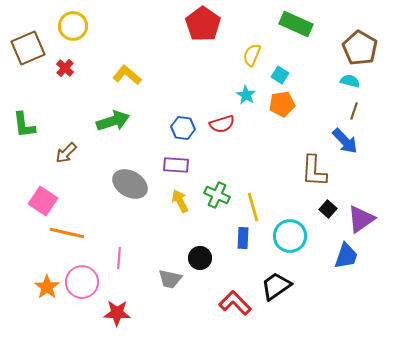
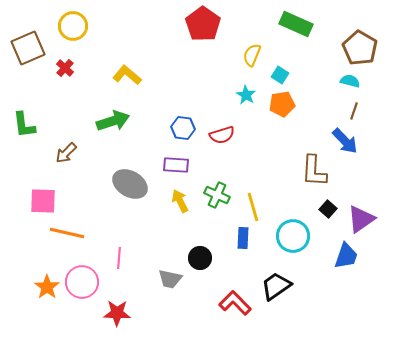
red semicircle: moved 11 px down
pink square: rotated 32 degrees counterclockwise
cyan circle: moved 3 px right
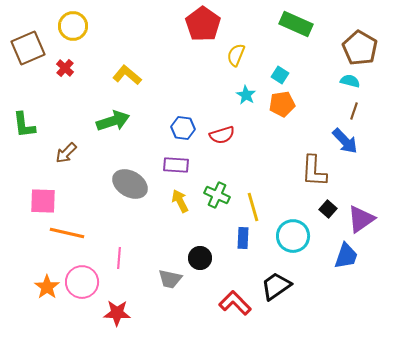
yellow semicircle: moved 16 px left
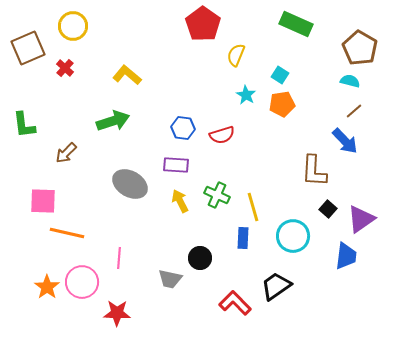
brown line: rotated 30 degrees clockwise
blue trapezoid: rotated 12 degrees counterclockwise
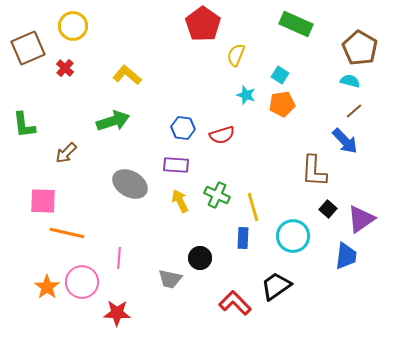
cyan star: rotated 12 degrees counterclockwise
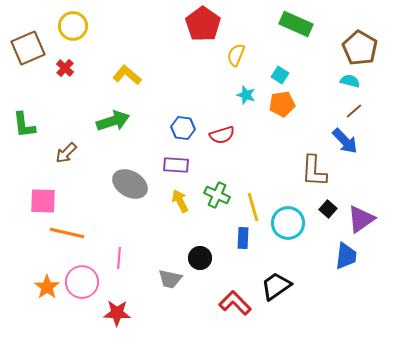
cyan circle: moved 5 px left, 13 px up
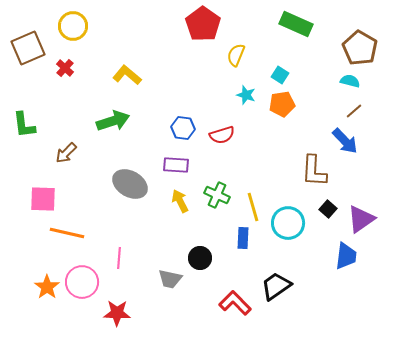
pink square: moved 2 px up
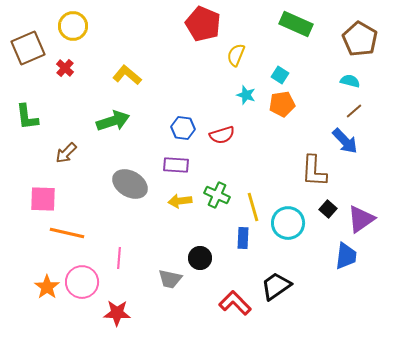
red pentagon: rotated 12 degrees counterclockwise
brown pentagon: moved 9 px up
green L-shape: moved 3 px right, 8 px up
yellow arrow: rotated 70 degrees counterclockwise
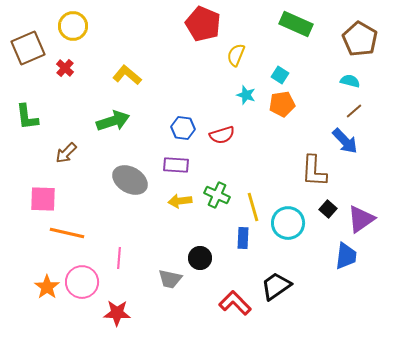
gray ellipse: moved 4 px up
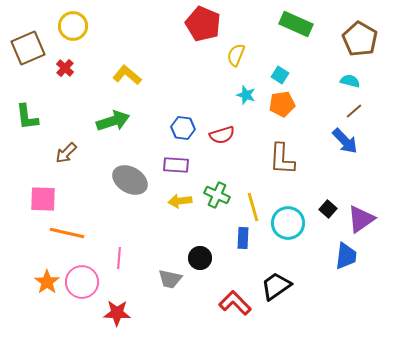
brown L-shape: moved 32 px left, 12 px up
orange star: moved 5 px up
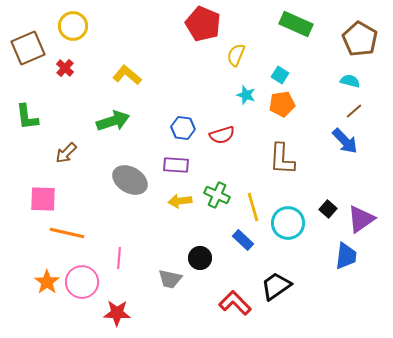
blue rectangle: moved 2 px down; rotated 50 degrees counterclockwise
